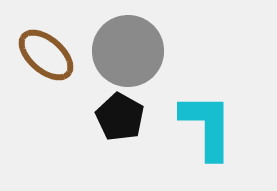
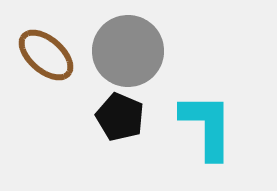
black pentagon: rotated 6 degrees counterclockwise
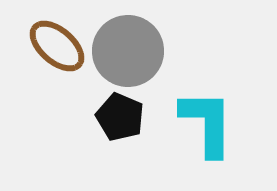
brown ellipse: moved 11 px right, 9 px up
cyan L-shape: moved 3 px up
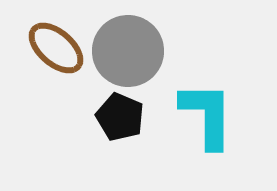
brown ellipse: moved 1 px left, 2 px down
cyan L-shape: moved 8 px up
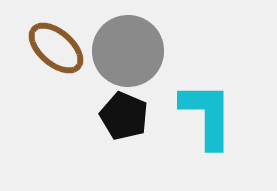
black pentagon: moved 4 px right, 1 px up
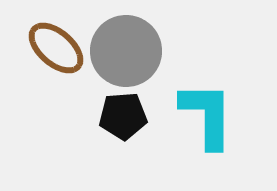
gray circle: moved 2 px left
black pentagon: moved 1 px left; rotated 27 degrees counterclockwise
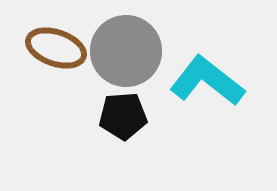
brown ellipse: rotated 22 degrees counterclockwise
cyan L-shape: moved 34 px up; rotated 52 degrees counterclockwise
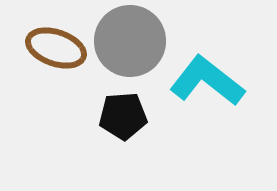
gray circle: moved 4 px right, 10 px up
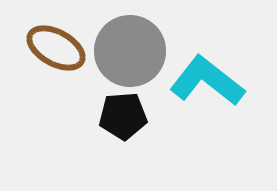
gray circle: moved 10 px down
brown ellipse: rotated 10 degrees clockwise
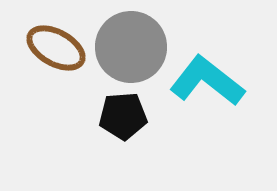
gray circle: moved 1 px right, 4 px up
